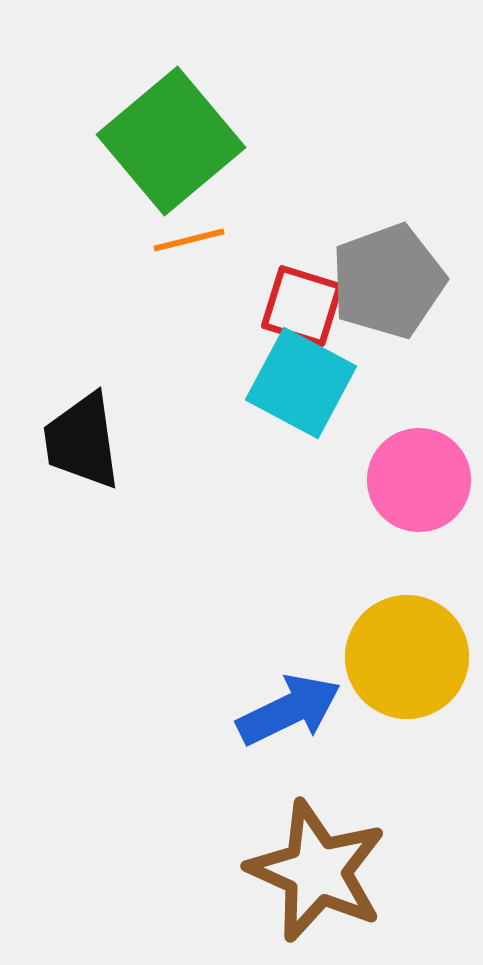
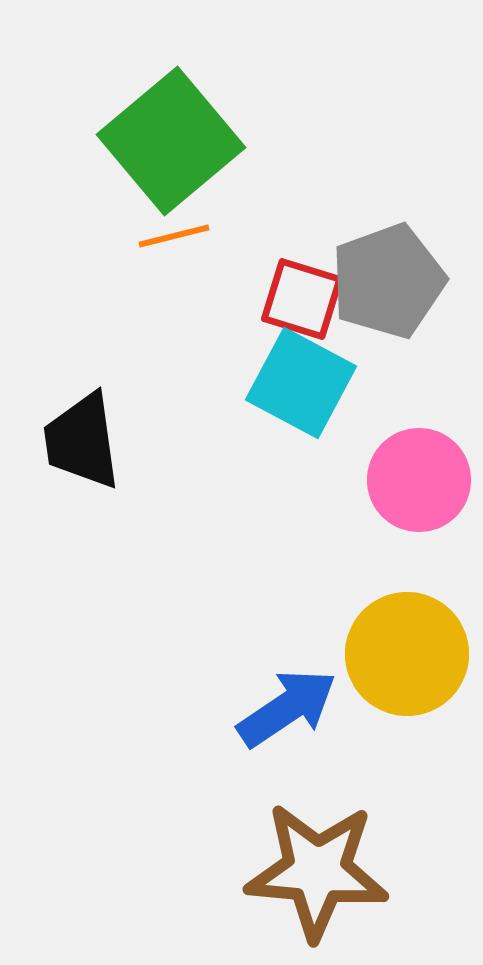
orange line: moved 15 px left, 4 px up
red square: moved 7 px up
yellow circle: moved 3 px up
blue arrow: moved 2 px left, 2 px up; rotated 8 degrees counterclockwise
brown star: rotated 19 degrees counterclockwise
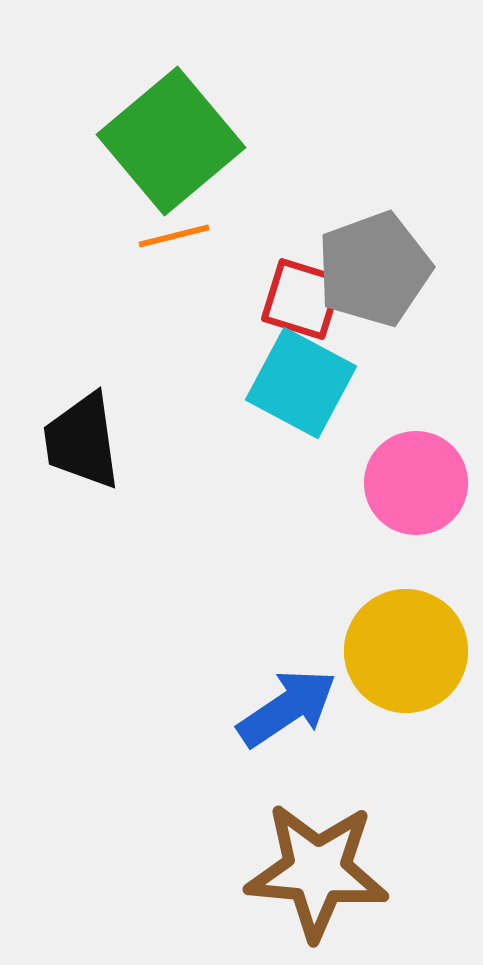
gray pentagon: moved 14 px left, 12 px up
pink circle: moved 3 px left, 3 px down
yellow circle: moved 1 px left, 3 px up
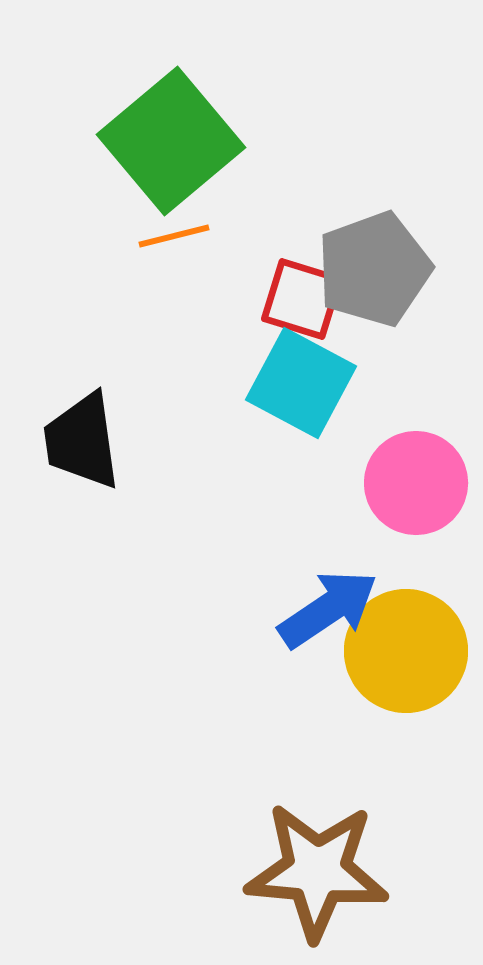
blue arrow: moved 41 px right, 99 px up
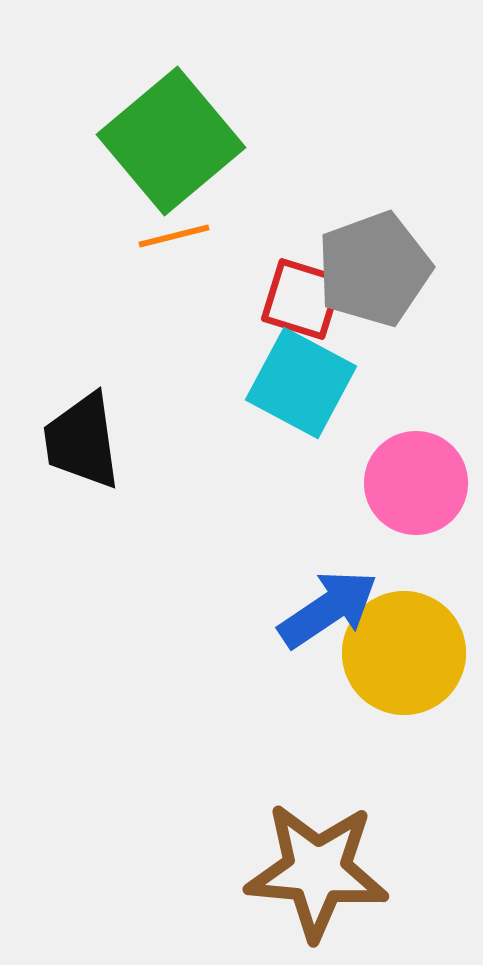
yellow circle: moved 2 px left, 2 px down
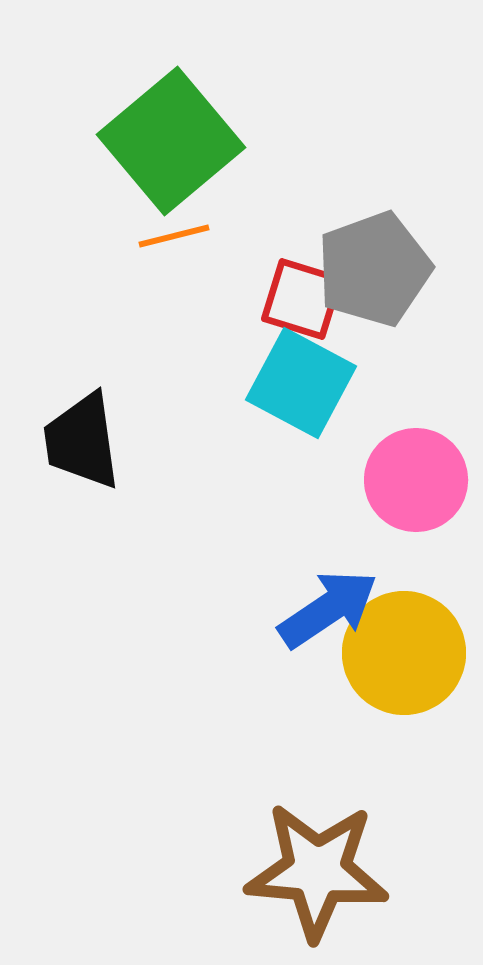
pink circle: moved 3 px up
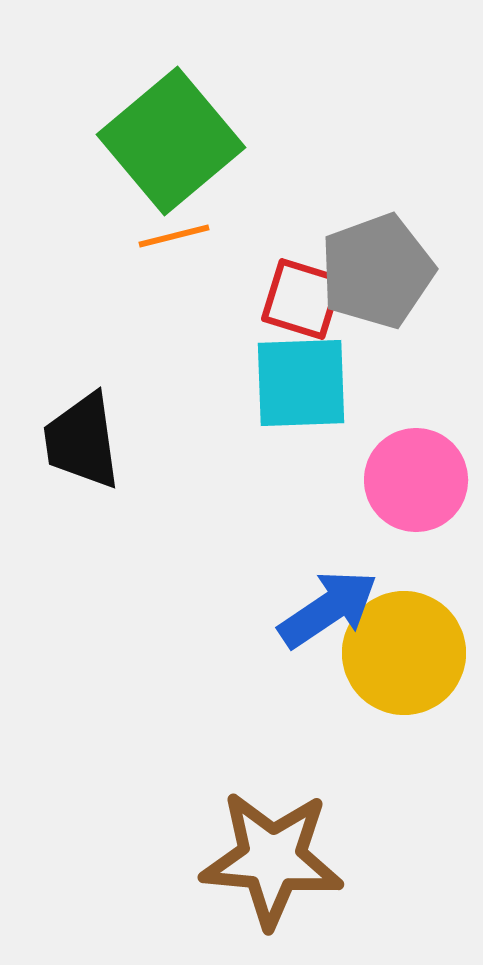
gray pentagon: moved 3 px right, 2 px down
cyan square: rotated 30 degrees counterclockwise
brown star: moved 45 px left, 12 px up
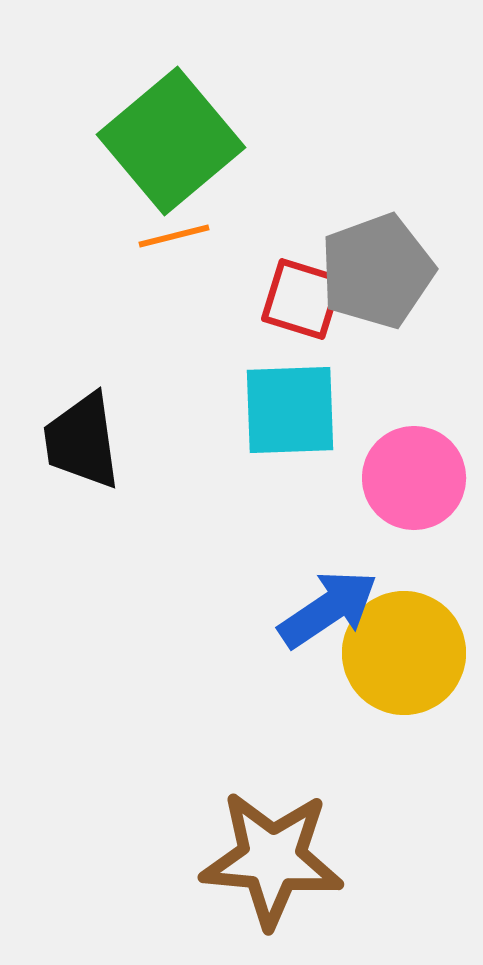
cyan square: moved 11 px left, 27 px down
pink circle: moved 2 px left, 2 px up
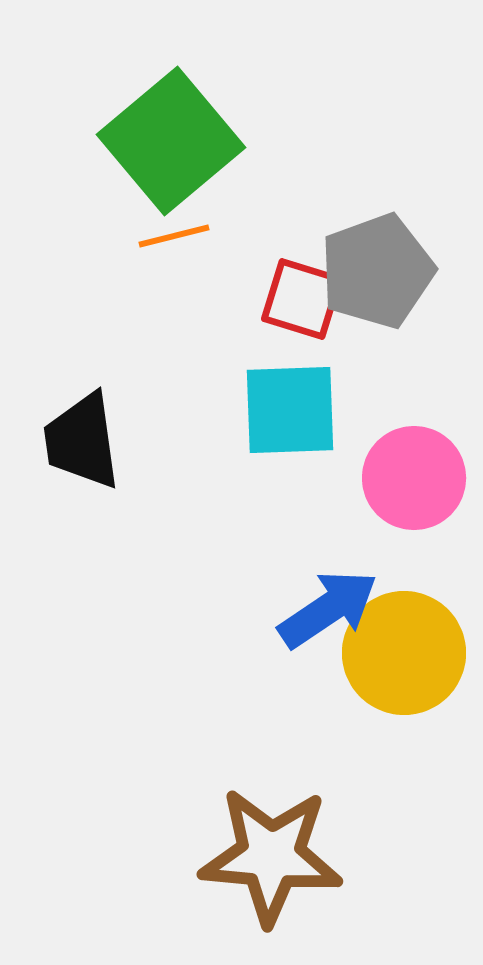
brown star: moved 1 px left, 3 px up
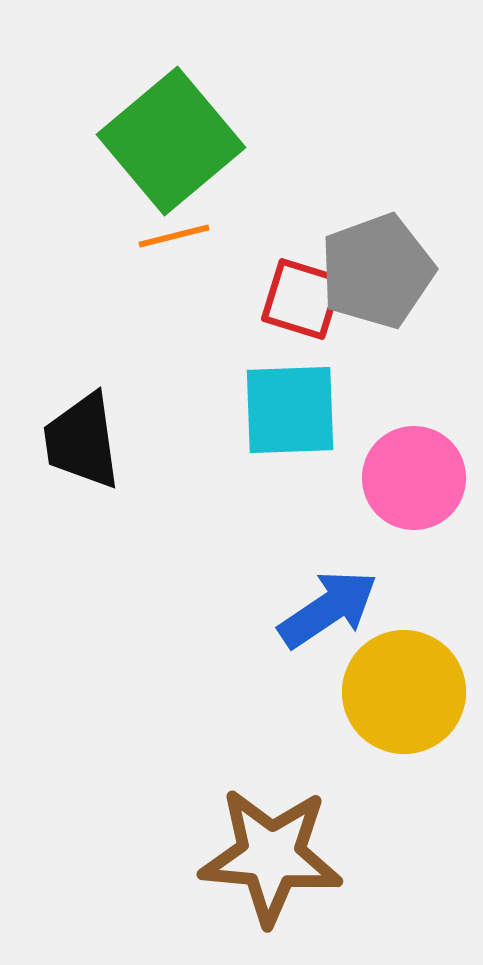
yellow circle: moved 39 px down
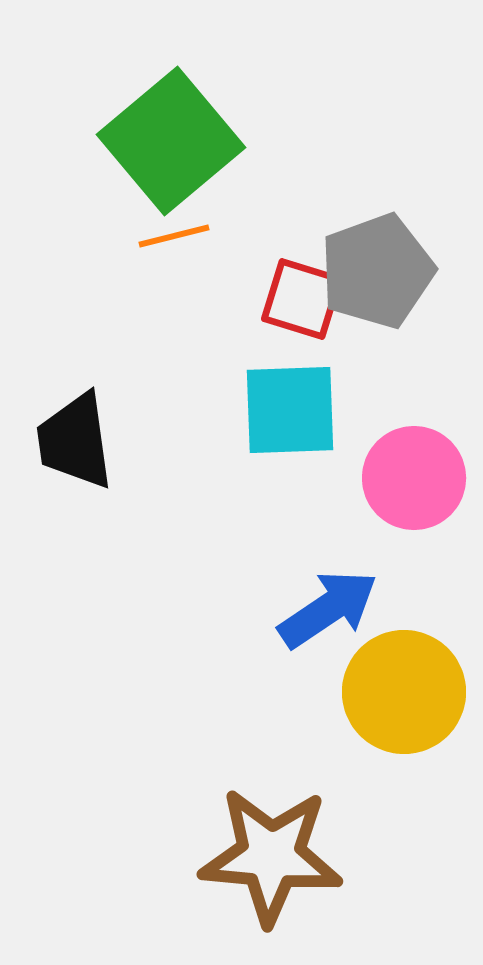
black trapezoid: moved 7 px left
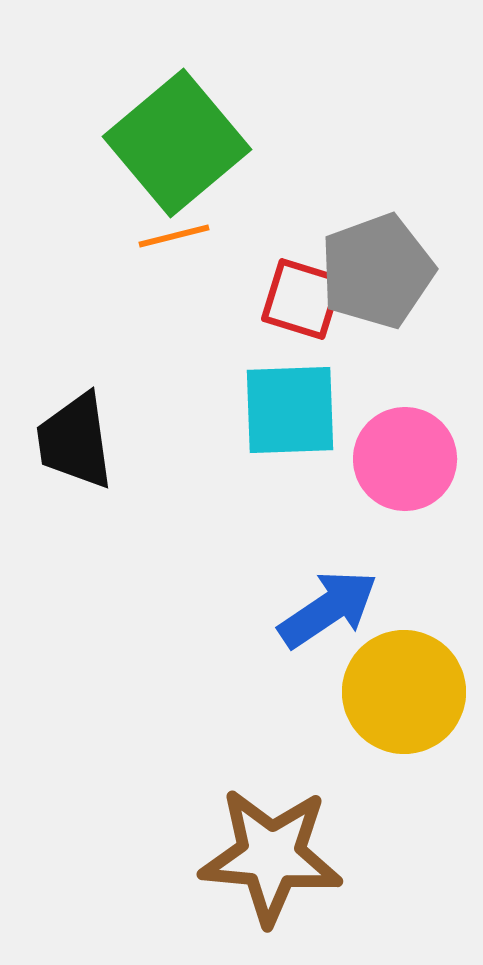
green square: moved 6 px right, 2 px down
pink circle: moved 9 px left, 19 px up
